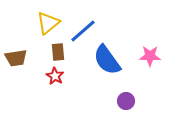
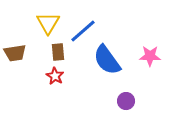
yellow triangle: rotated 20 degrees counterclockwise
brown trapezoid: moved 1 px left, 5 px up
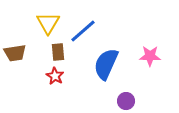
blue semicircle: moved 1 px left, 4 px down; rotated 60 degrees clockwise
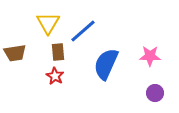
purple circle: moved 29 px right, 8 px up
